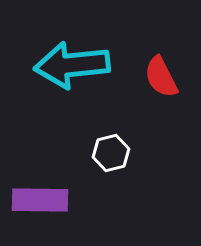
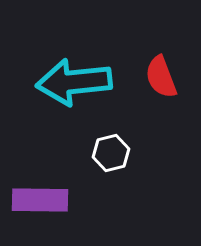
cyan arrow: moved 2 px right, 17 px down
red semicircle: rotated 6 degrees clockwise
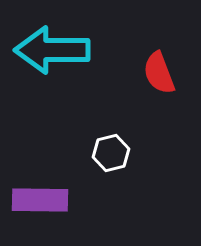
red semicircle: moved 2 px left, 4 px up
cyan arrow: moved 22 px left, 32 px up; rotated 6 degrees clockwise
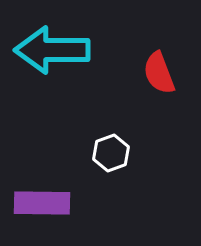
white hexagon: rotated 6 degrees counterclockwise
purple rectangle: moved 2 px right, 3 px down
